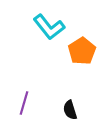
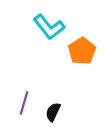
black semicircle: moved 17 px left, 2 px down; rotated 42 degrees clockwise
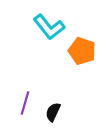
orange pentagon: rotated 20 degrees counterclockwise
purple line: moved 1 px right
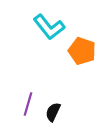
purple line: moved 3 px right, 1 px down
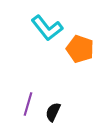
cyan L-shape: moved 2 px left, 1 px down
orange pentagon: moved 2 px left, 2 px up
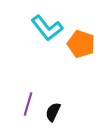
orange pentagon: moved 1 px right, 5 px up
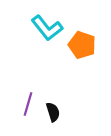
orange pentagon: moved 1 px right, 1 px down
black semicircle: rotated 138 degrees clockwise
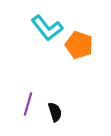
orange pentagon: moved 3 px left
black semicircle: moved 2 px right
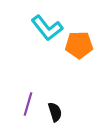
orange pentagon: rotated 20 degrees counterclockwise
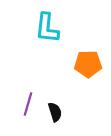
cyan L-shape: rotated 44 degrees clockwise
orange pentagon: moved 9 px right, 19 px down
